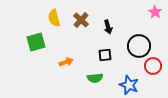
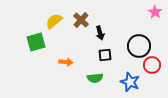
yellow semicircle: moved 3 px down; rotated 66 degrees clockwise
black arrow: moved 8 px left, 6 px down
orange arrow: rotated 24 degrees clockwise
red circle: moved 1 px left, 1 px up
blue star: moved 1 px right, 3 px up
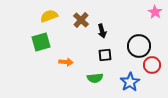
yellow semicircle: moved 5 px left, 5 px up; rotated 18 degrees clockwise
black arrow: moved 2 px right, 2 px up
green square: moved 5 px right
blue star: rotated 18 degrees clockwise
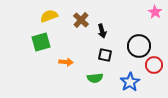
black square: rotated 16 degrees clockwise
red circle: moved 2 px right
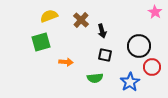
red circle: moved 2 px left, 2 px down
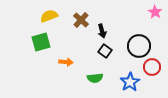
black square: moved 4 px up; rotated 24 degrees clockwise
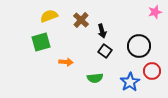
pink star: rotated 24 degrees clockwise
red circle: moved 4 px down
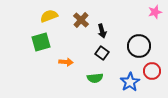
black square: moved 3 px left, 2 px down
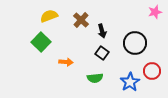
green square: rotated 30 degrees counterclockwise
black circle: moved 4 px left, 3 px up
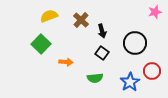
green square: moved 2 px down
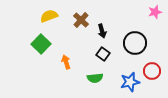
black square: moved 1 px right, 1 px down
orange arrow: rotated 112 degrees counterclockwise
blue star: rotated 18 degrees clockwise
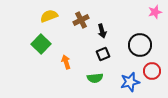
brown cross: rotated 21 degrees clockwise
black circle: moved 5 px right, 2 px down
black square: rotated 32 degrees clockwise
